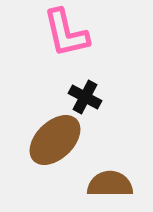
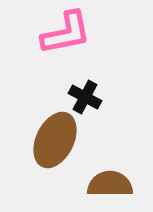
pink L-shape: rotated 88 degrees counterclockwise
brown ellipse: rotated 20 degrees counterclockwise
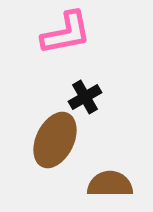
black cross: rotated 32 degrees clockwise
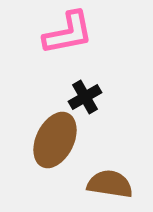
pink L-shape: moved 2 px right
brown semicircle: rotated 9 degrees clockwise
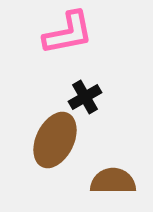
brown semicircle: moved 3 px right, 3 px up; rotated 9 degrees counterclockwise
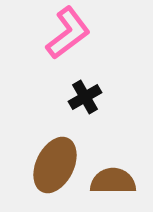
pink L-shape: rotated 26 degrees counterclockwise
brown ellipse: moved 25 px down
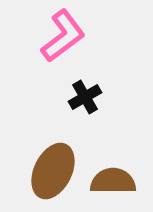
pink L-shape: moved 5 px left, 3 px down
brown ellipse: moved 2 px left, 6 px down
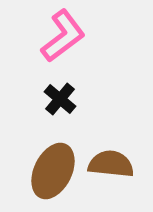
black cross: moved 25 px left, 2 px down; rotated 20 degrees counterclockwise
brown semicircle: moved 2 px left, 17 px up; rotated 6 degrees clockwise
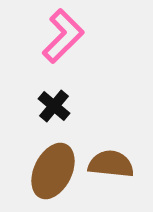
pink L-shape: rotated 8 degrees counterclockwise
black cross: moved 6 px left, 7 px down
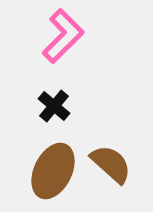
brown semicircle: rotated 36 degrees clockwise
